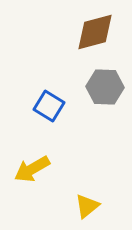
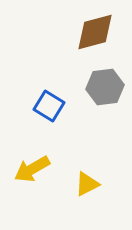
gray hexagon: rotated 9 degrees counterclockwise
yellow triangle: moved 22 px up; rotated 12 degrees clockwise
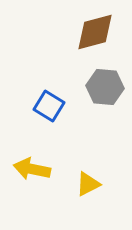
gray hexagon: rotated 12 degrees clockwise
yellow arrow: rotated 42 degrees clockwise
yellow triangle: moved 1 px right
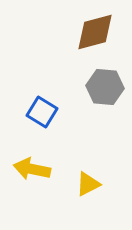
blue square: moved 7 px left, 6 px down
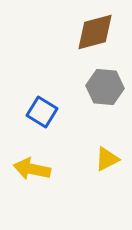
yellow triangle: moved 19 px right, 25 px up
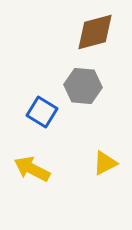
gray hexagon: moved 22 px left, 1 px up
yellow triangle: moved 2 px left, 4 px down
yellow arrow: rotated 15 degrees clockwise
